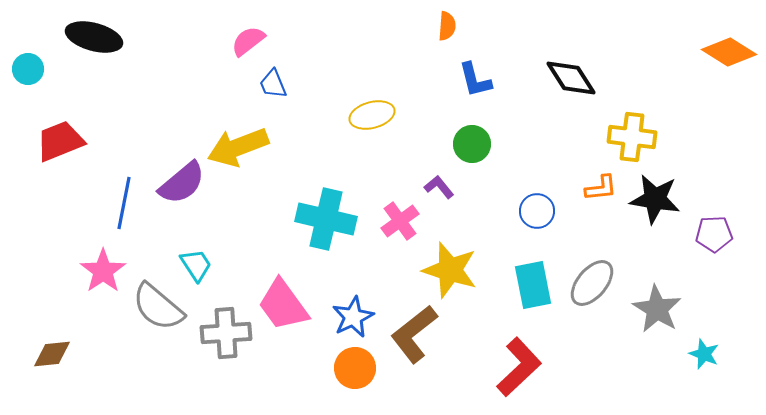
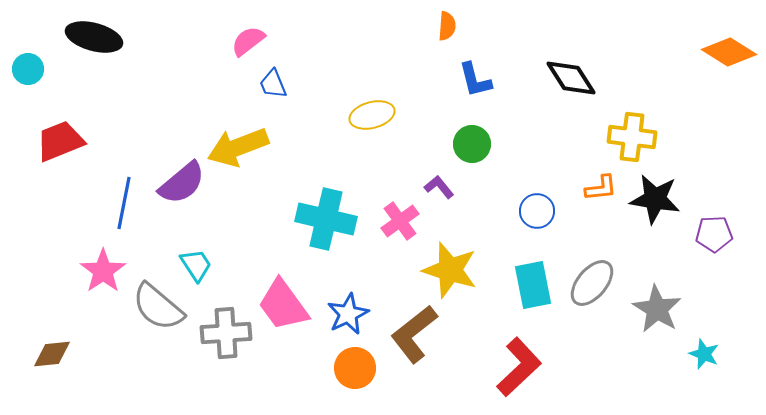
blue star: moved 5 px left, 3 px up
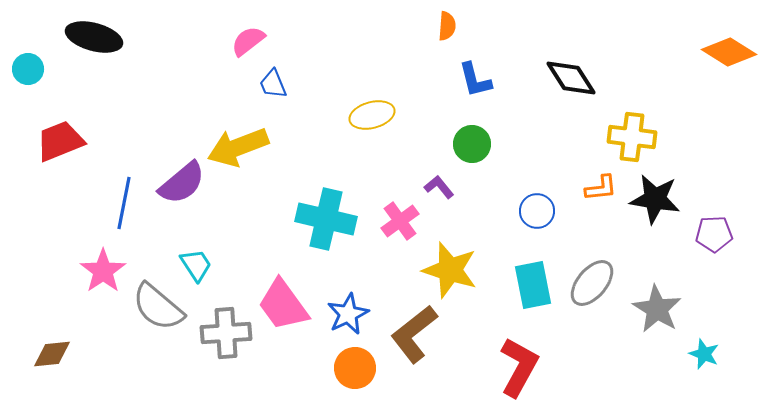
red L-shape: rotated 18 degrees counterclockwise
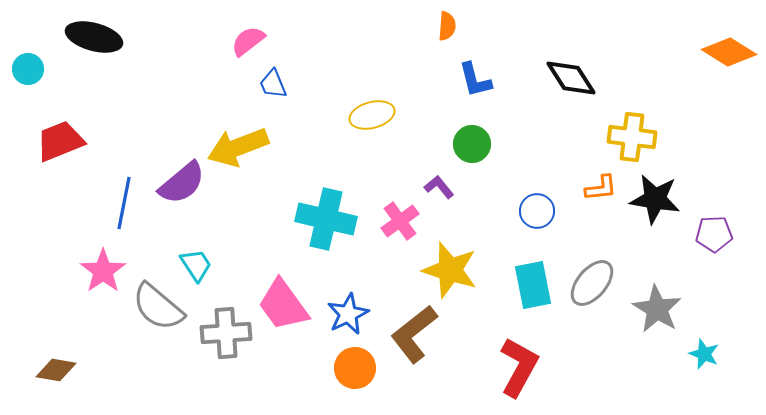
brown diamond: moved 4 px right, 16 px down; rotated 15 degrees clockwise
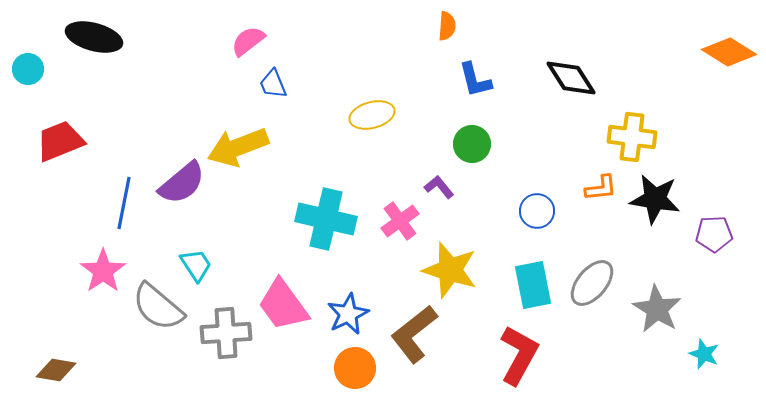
red L-shape: moved 12 px up
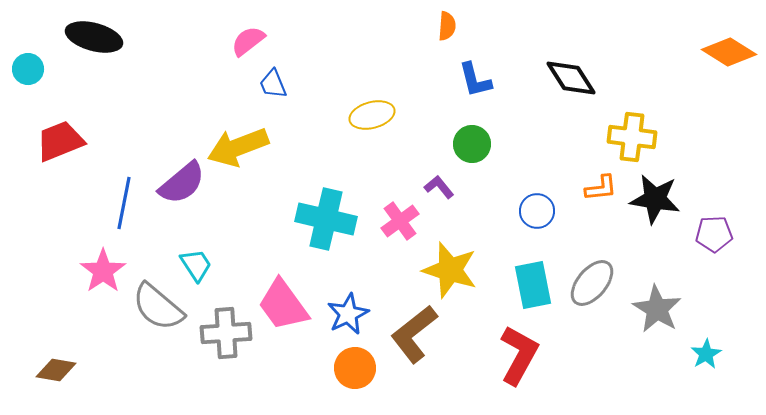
cyan star: moved 2 px right; rotated 20 degrees clockwise
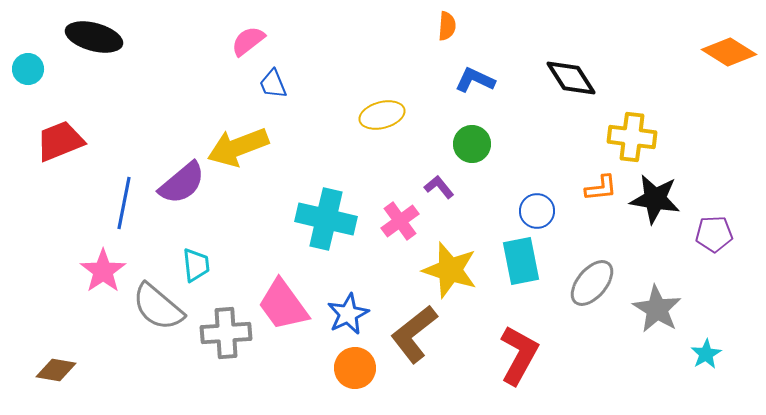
blue L-shape: rotated 129 degrees clockwise
yellow ellipse: moved 10 px right
cyan trapezoid: rotated 27 degrees clockwise
cyan rectangle: moved 12 px left, 24 px up
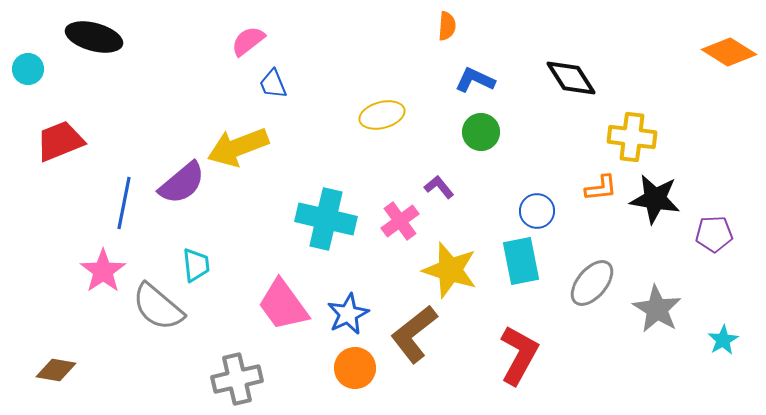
green circle: moved 9 px right, 12 px up
gray cross: moved 11 px right, 46 px down; rotated 9 degrees counterclockwise
cyan star: moved 17 px right, 14 px up
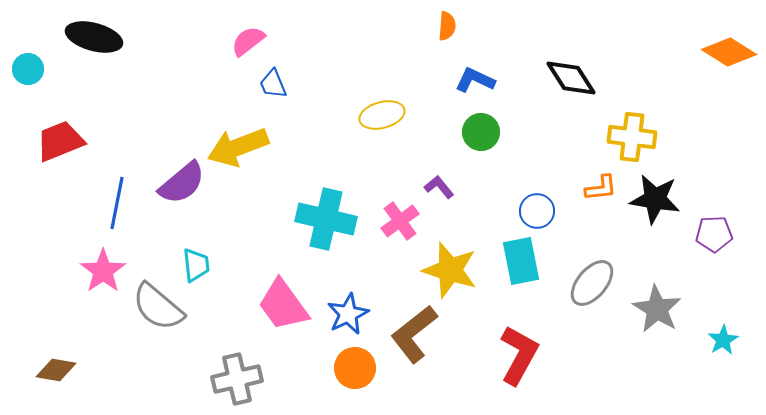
blue line: moved 7 px left
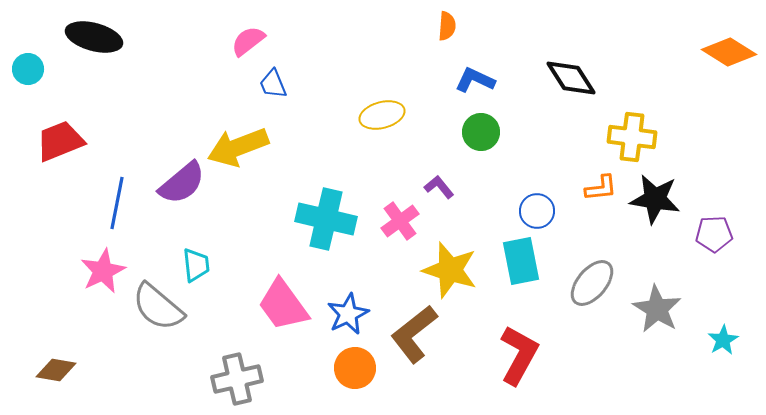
pink star: rotated 9 degrees clockwise
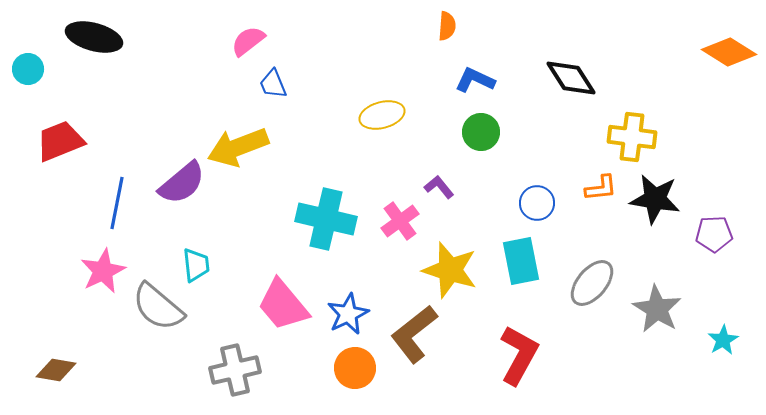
blue circle: moved 8 px up
pink trapezoid: rotated 4 degrees counterclockwise
gray cross: moved 2 px left, 9 px up
